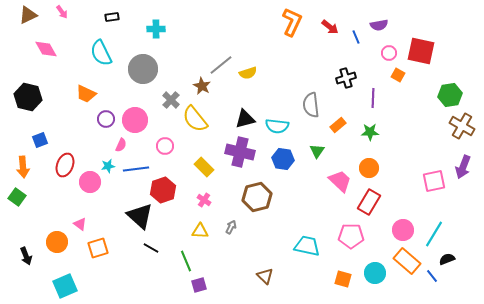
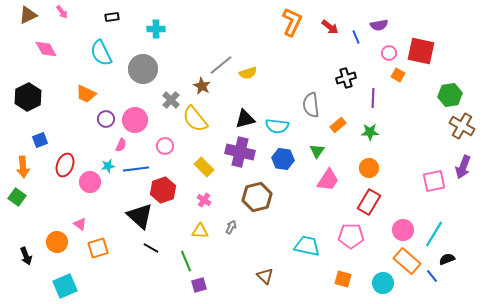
black hexagon at (28, 97): rotated 20 degrees clockwise
pink trapezoid at (340, 181): moved 12 px left, 1 px up; rotated 80 degrees clockwise
cyan circle at (375, 273): moved 8 px right, 10 px down
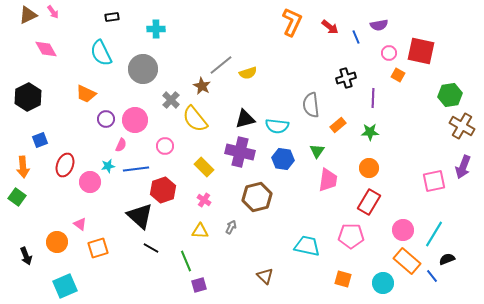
pink arrow at (62, 12): moved 9 px left
pink trapezoid at (328, 180): rotated 25 degrees counterclockwise
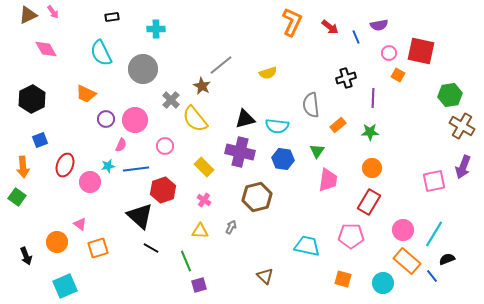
yellow semicircle at (248, 73): moved 20 px right
black hexagon at (28, 97): moved 4 px right, 2 px down
orange circle at (369, 168): moved 3 px right
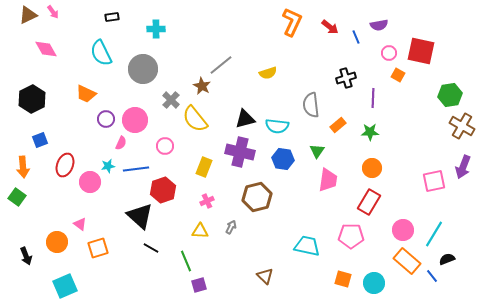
pink semicircle at (121, 145): moved 2 px up
yellow rectangle at (204, 167): rotated 66 degrees clockwise
pink cross at (204, 200): moved 3 px right, 1 px down; rotated 32 degrees clockwise
cyan circle at (383, 283): moved 9 px left
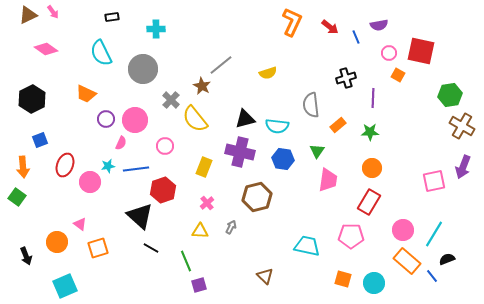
pink diamond at (46, 49): rotated 25 degrees counterclockwise
pink cross at (207, 201): moved 2 px down; rotated 16 degrees counterclockwise
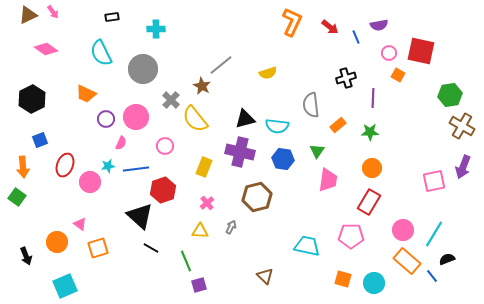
pink circle at (135, 120): moved 1 px right, 3 px up
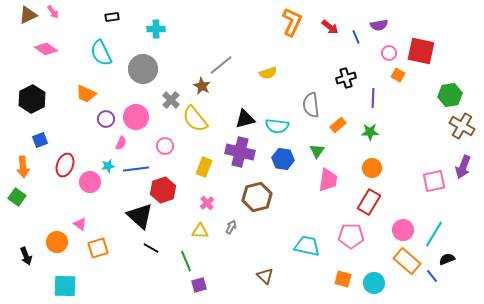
cyan square at (65, 286): rotated 25 degrees clockwise
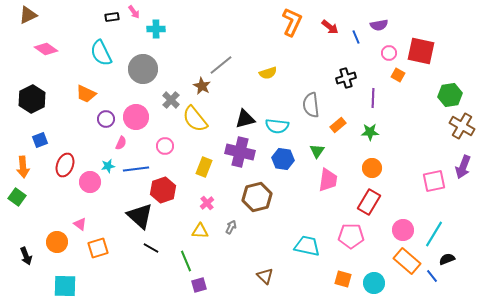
pink arrow at (53, 12): moved 81 px right
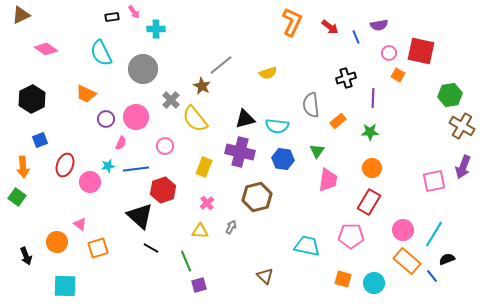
brown triangle at (28, 15): moved 7 px left
orange rectangle at (338, 125): moved 4 px up
